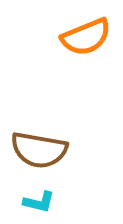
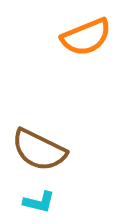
brown semicircle: rotated 16 degrees clockwise
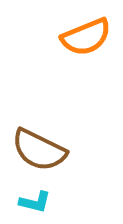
cyan L-shape: moved 4 px left
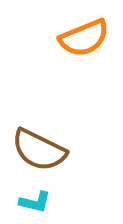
orange semicircle: moved 2 px left, 1 px down
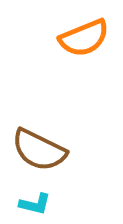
cyan L-shape: moved 2 px down
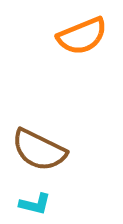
orange semicircle: moved 2 px left, 2 px up
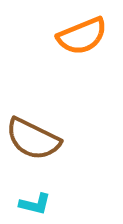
brown semicircle: moved 6 px left, 11 px up
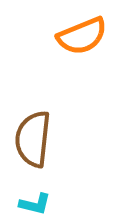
brown semicircle: rotated 70 degrees clockwise
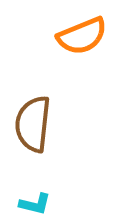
brown semicircle: moved 15 px up
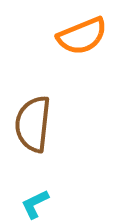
cyan L-shape: rotated 140 degrees clockwise
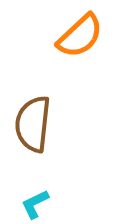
orange semicircle: moved 2 px left; rotated 21 degrees counterclockwise
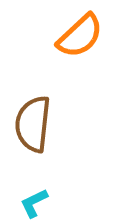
cyan L-shape: moved 1 px left, 1 px up
